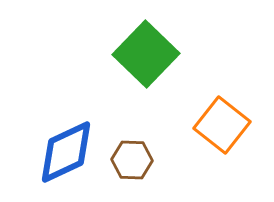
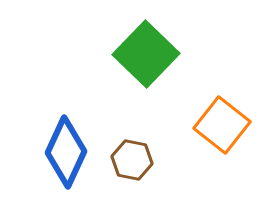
blue diamond: rotated 40 degrees counterclockwise
brown hexagon: rotated 9 degrees clockwise
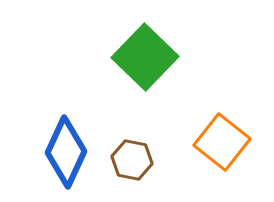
green square: moved 1 px left, 3 px down
orange square: moved 17 px down
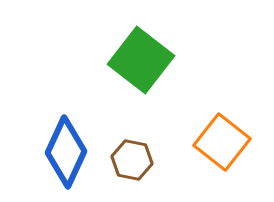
green square: moved 4 px left, 3 px down; rotated 6 degrees counterclockwise
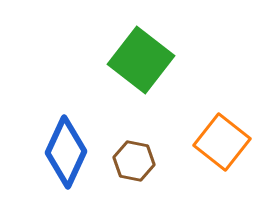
brown hexagon: moved 2 px right, 1 px down
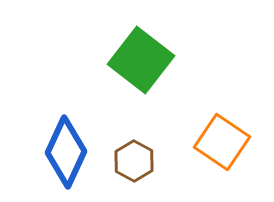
orange square: rotated 4 degrees counterclockwise
brown hexagon: rotated 18 degrees clockwise
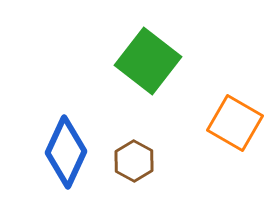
green square: moved 7 px right, 1 px down
orange square: moved 13 px right, 19 px up; rotated 4 degrees counterclockwise
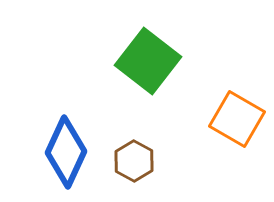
orange square: moved 2 px right, 4 px up
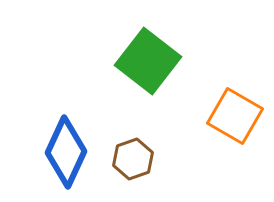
orange square: moved 2 px left, 3 px up
brown hexagon: moved 1 px left, 2 px up; rotated 12 degrees clockwise
